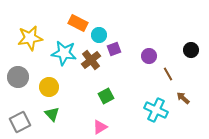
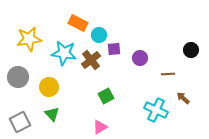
yellow star: moved 1 px left, 1 px down
purple square: rotated 16 degrees clockwise
purple circle: moved 9 px left, 2 px down
brown line: rotated 64 degrees counterclockwise
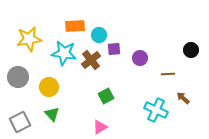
orange rectangle: moved 3 px left, 3 px down; rotated 30 degrees counterclockwise
